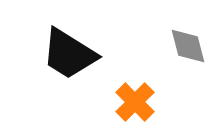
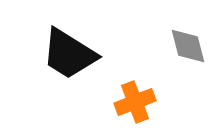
orange cross: rotated 24 degrees clockwise
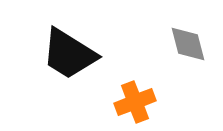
gray diamond: moved 2 px up
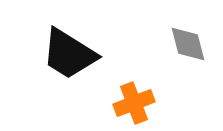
orange cross: moved 1 px left, 1 px down
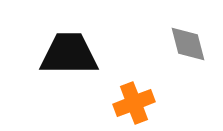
black trapezoid: rotated 148 degrees clockwise
